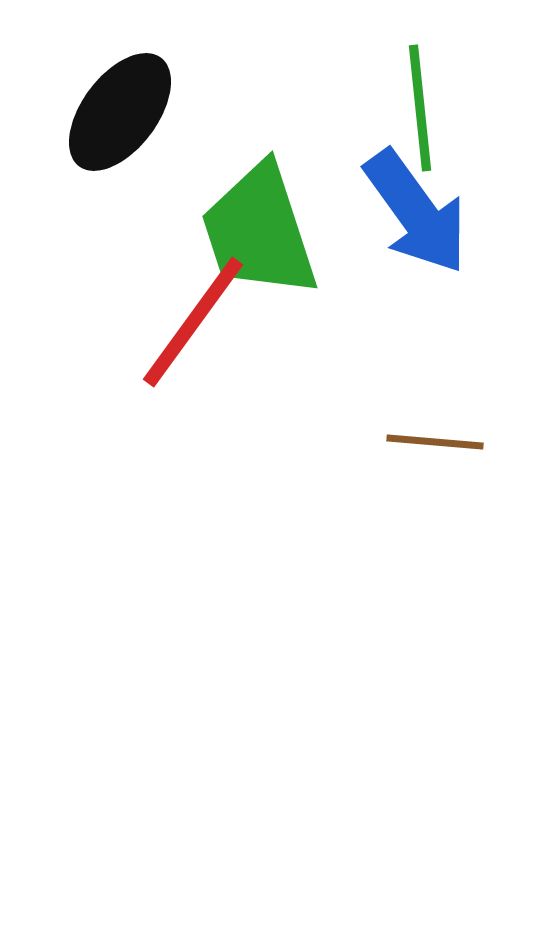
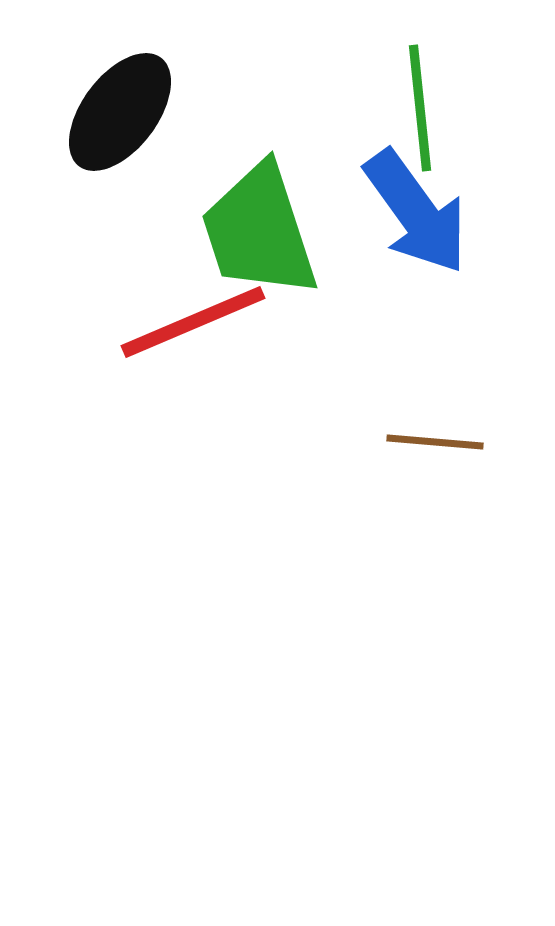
red line: rotated 31 degrees clockwise
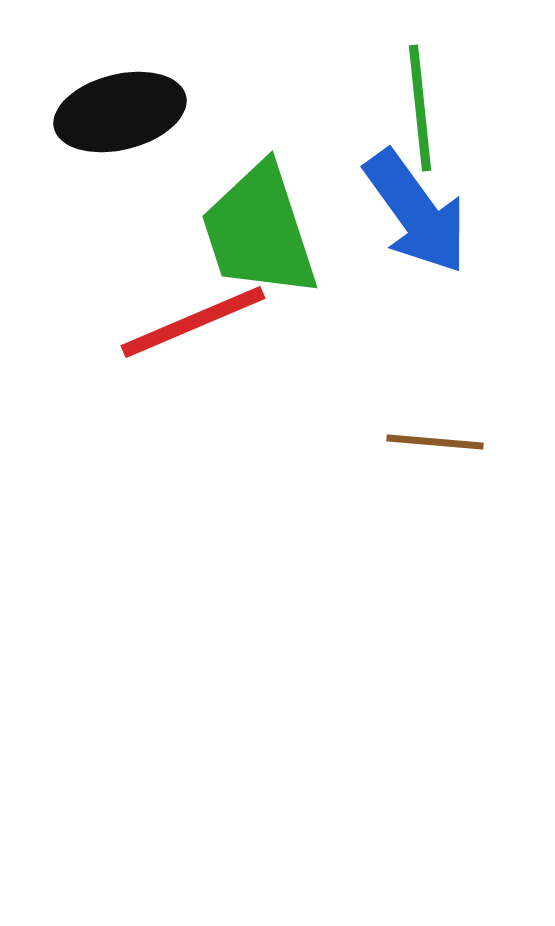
black ellipse: rotated 39 degrees clockwise
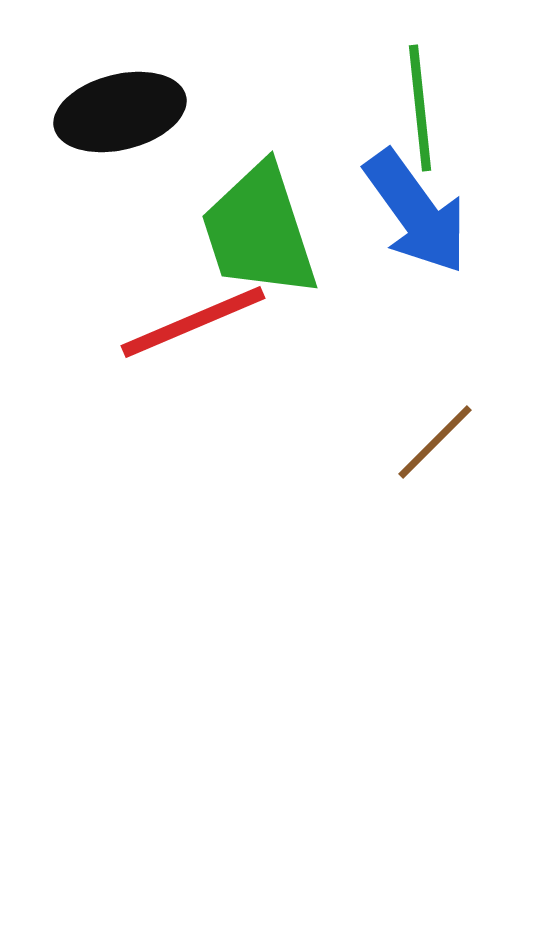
brown line: rotated 50 degrees counterclockwise
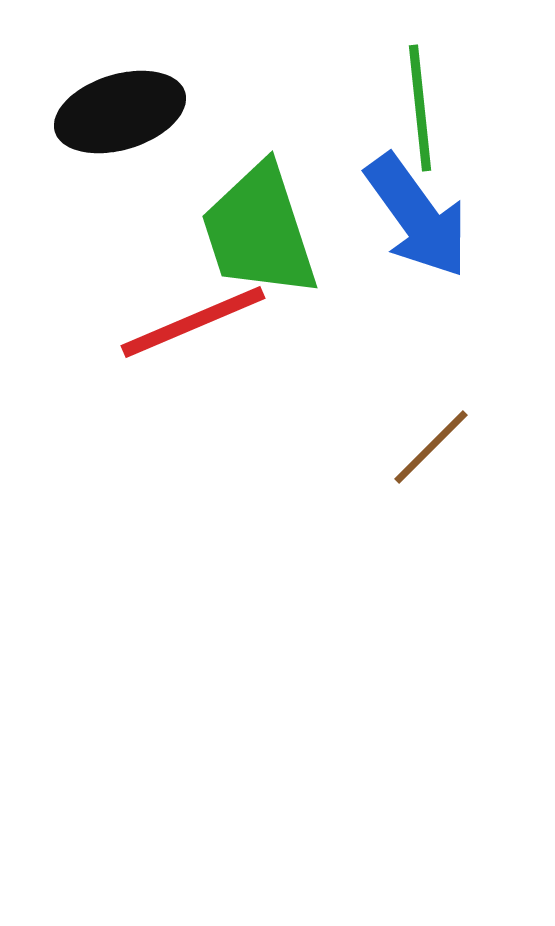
black ellipse: rotated 3 degrees counterclockwise
blue arrow: moved 1 px right, 4 px down
brown line: moved 4 px left, 5 px down
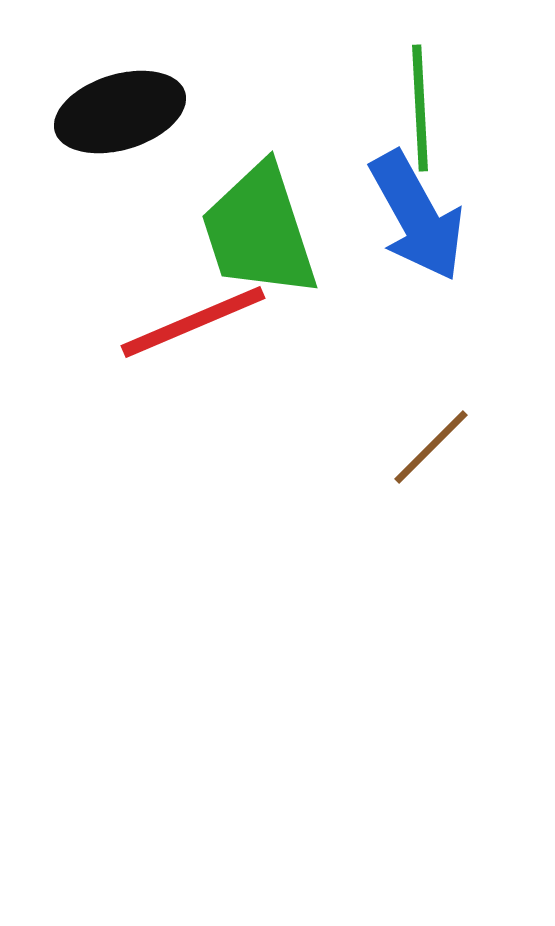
green line: rotated 3 degrees clockwise
blue arrow: rotated 7 degrees clockwise
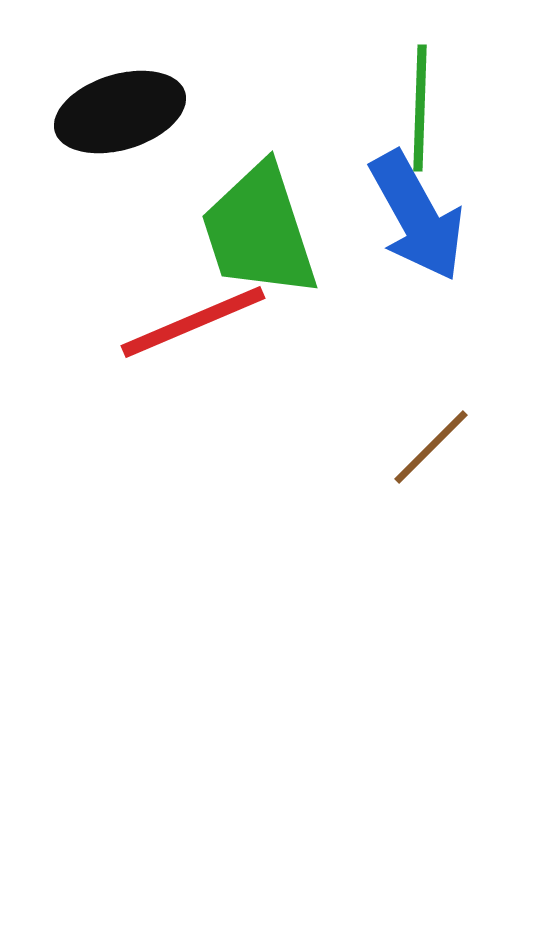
green line: rotated 5 degrees clockwise
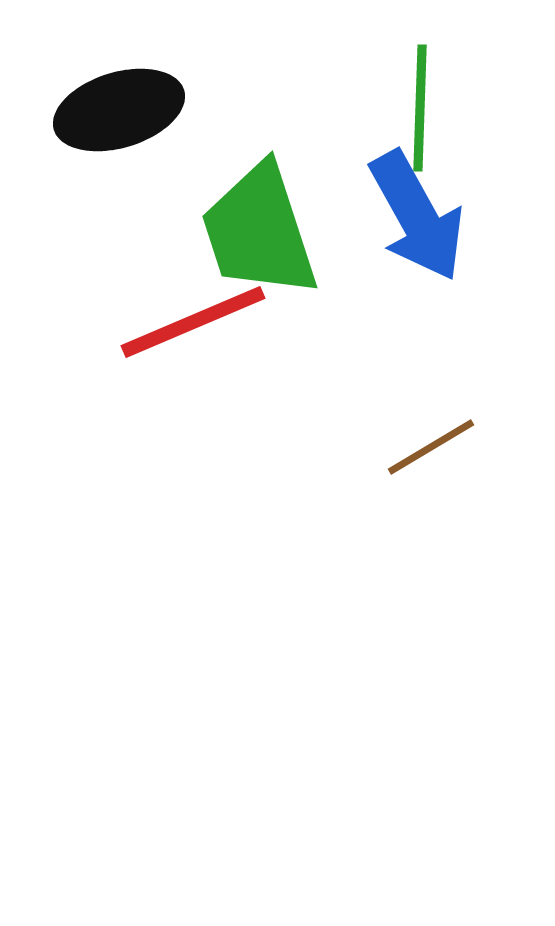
black ellipse: moved 1 px left, 2 px up
brown line: rotated 14 degrees clockwise
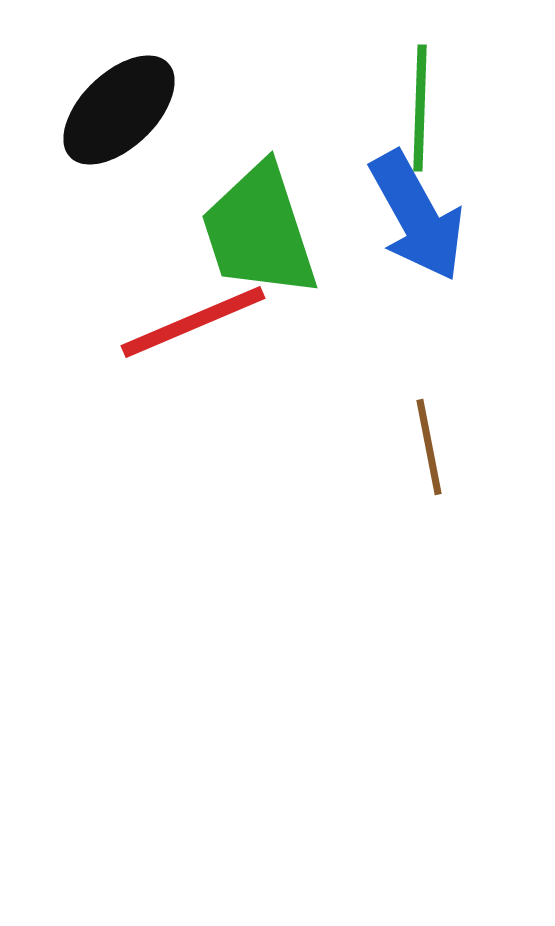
black ellipse: rotated 27 degrees counterclockwise
brown line: moved 2 px left; rotated 70 degrees counterclockwise
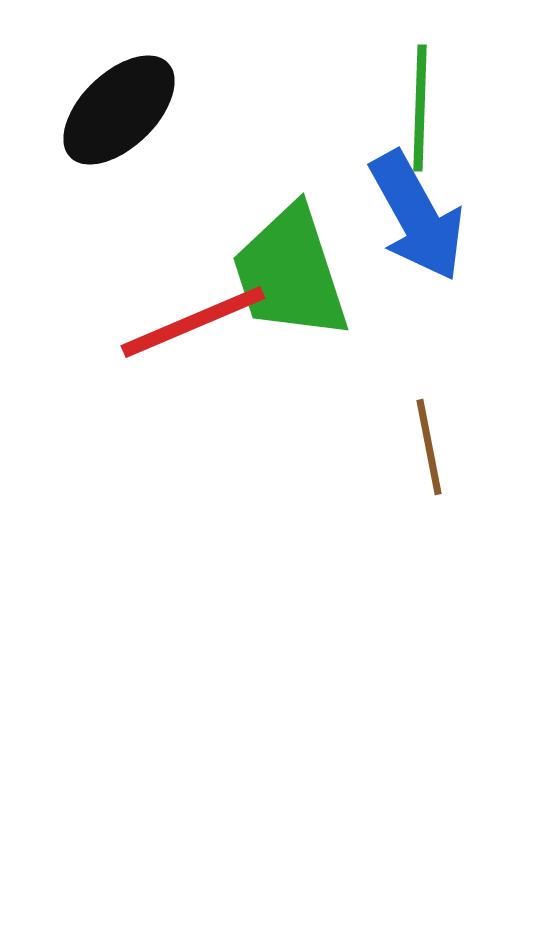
green trapezoid: moved 31 px right, 42 px down
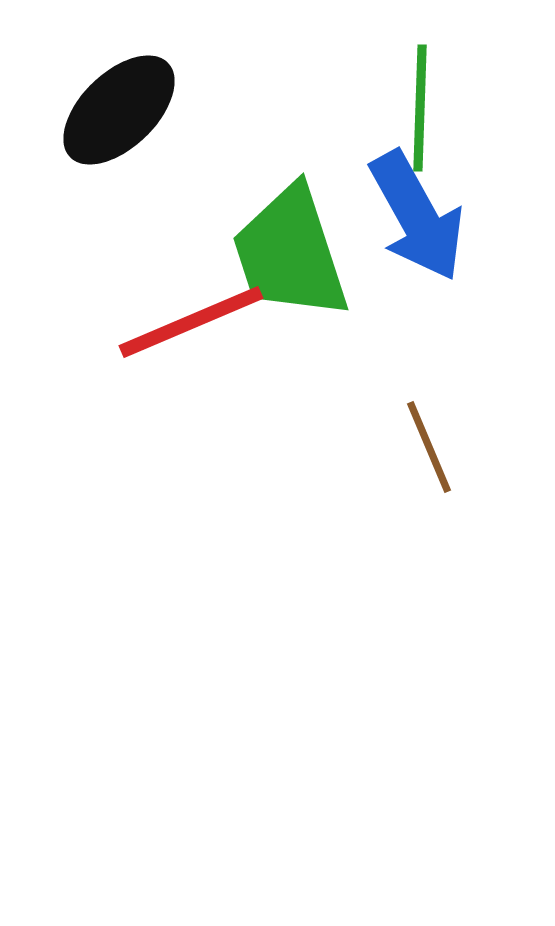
green trapezoid: moved 20 px up
red line: moved 2 px left
brown line: rotated 12 degrees counterclockwise
